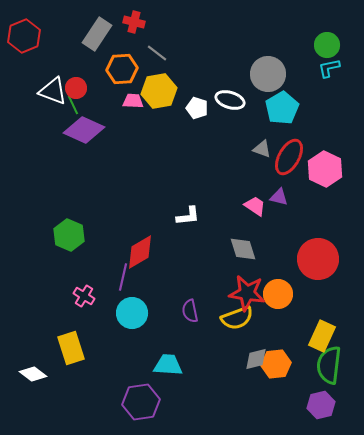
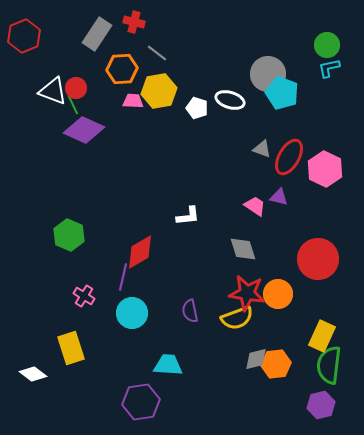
cyan pentagon at (282, 108): moved 15 px up; rotated 20 degrees counterclockwise
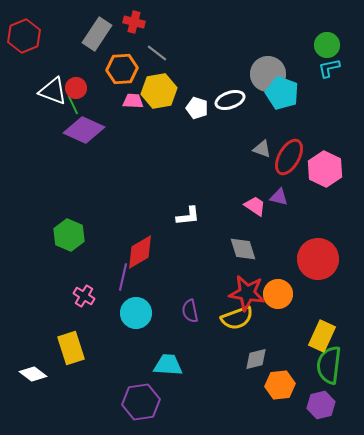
white ellipse at (230, 100): rotated 36 degrees counterclockwise
cyan circle at (132, 313): moved 4 px right
orange hexagon at (276, 364): moved 4 px right, 21 px down
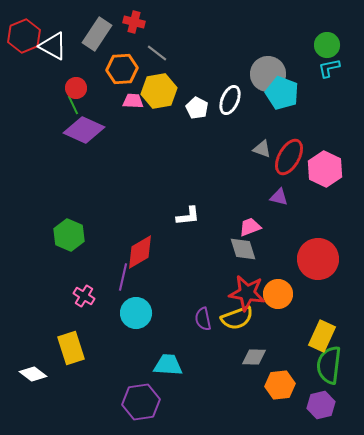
white triangle at (53, 91): moved 45 px up; rotated 8 degrees clockwise
white ellipse at (230, 100): rotated 48 degrees counterclockwise
white pentagon at (197, 108): rotated 10 degrees clockwise
pink trapezoid at (255, 206): moved 5 px left, 21 px down; rotated 55 degrees counterclockwise
purple semicircle at (190, 311): moved 13 px right, 8 px down
gray diamond at (256, 359): moved 2 px left, 2 px up; rotated 15 degrees clockwise
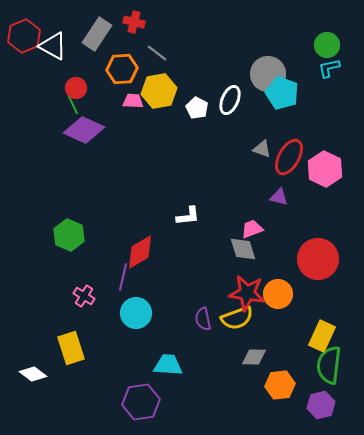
pink trapezoid at (250, 227): moved 2 px right, 2 px down
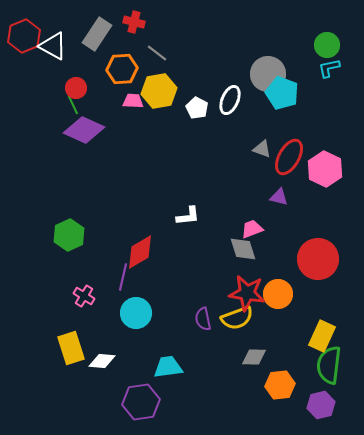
green hexagon at (69, 235): rotated 12 degrees clockwise
cyan trapezoid at (168, 365): moved 2 px down; rotated 12 degrees counterclockwise
white diamond at (33, 374): moved 69 px right, 13 px up; rotated 32 degrees counterclockwise
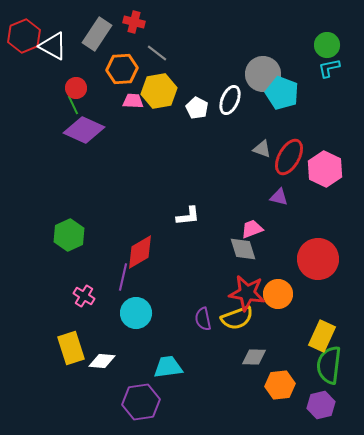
gray circle at (268, 74): moved 5 px left
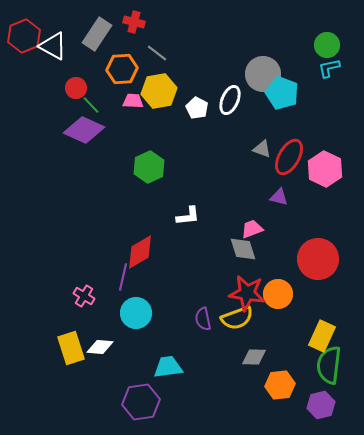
green line at (73, 105): moved 18 px right; rotated 18 degrees counterclockwise
green hexagon at (69, 235): moved 80 px right, 68 px up
white diamond at (102, 361): moved 2 px left, 14 px up
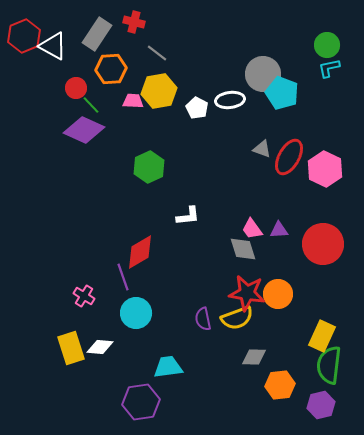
orange hexagon at (122, 69): moved 11 px left
white ellipse at (230, 100): rotated 60 degrees clockwise
purple triangle at (279, 197): moved 33 px down; rotated 18 degrees counterclockwise
pink trapezoid at (252, 229): rotated 105 degrees counterclockwise
red circle at (318, 259): moved 5 px right, 15 px up
purple line at (123, 277): rotated 32 degrees counterclockwise
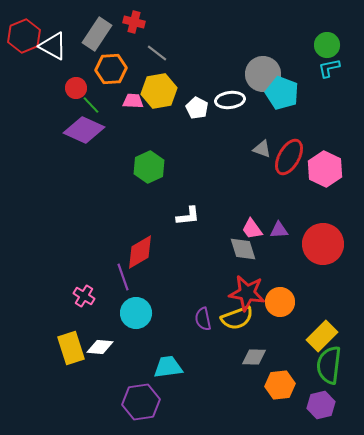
orange circle at (278, 294): moved 2 px right, 8 px down
yellow rectangle at (322, 336): rotated 20 degrees clockwise
